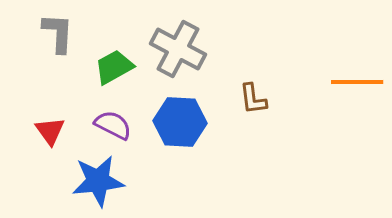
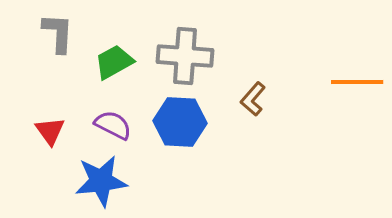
gray cross: moved 7 px right, 7 px down; rotated 24 degrees counterclockwise
green trapezoid: moved 5 px up
brown L-shape: rotated 48 degrees clockwise
blue star: moved 3 px right
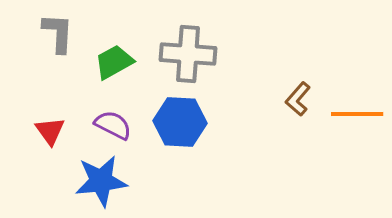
gray cross: moved 3 px right, 2 px up
orange line: moved 32 px down
brown L-shape: moved 45 px right
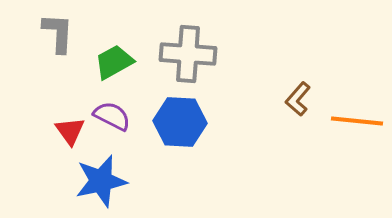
orange line: moved 7 px down; rotated 6 degrees clockwise
purple semicircle: moved 1 px left, 9 px up
red triangle: moved 20 px right
blue star: rotated 6 degrees counterclockwise
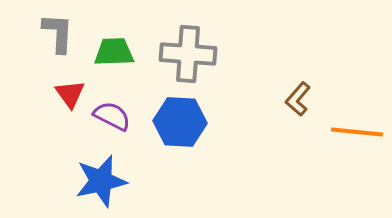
green trapezoid: moved 10 px up; rotated 27 degrees clockwise
orange line: moved 11 px down
red triangle: moved 37 px up
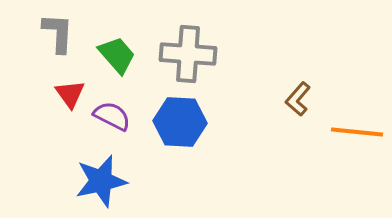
green trapezoid: moved 3 px right, 3 px down; rotated 51 degrees clockwise
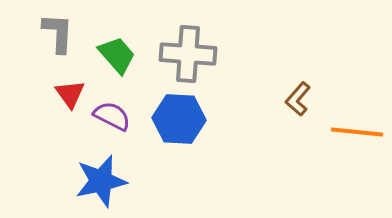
blue hexagon: moved 1 px left, 3 px up
